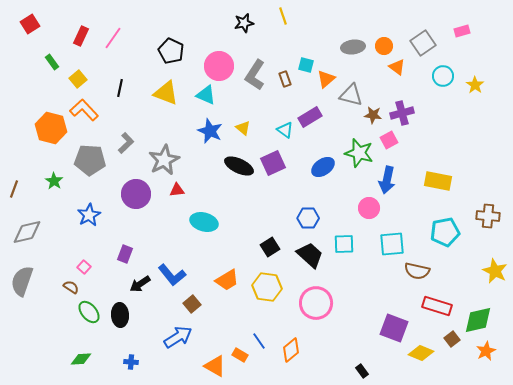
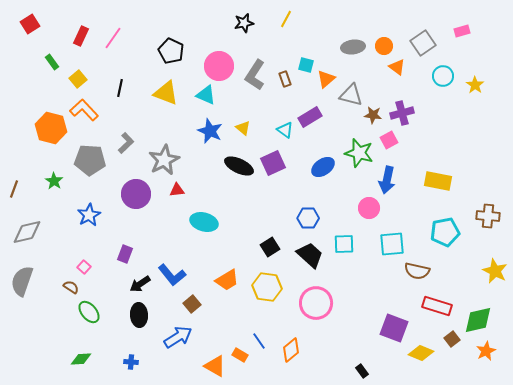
yellow line at (283, 16): moved 3 px right, 3 px down; rotated 48 degrees clockwise
black ellipse at (120, 315): moved 19 px right
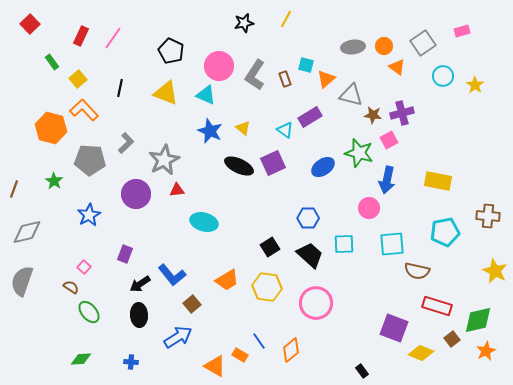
red square at (30, 24): rotated 12 degrees counterclockwise
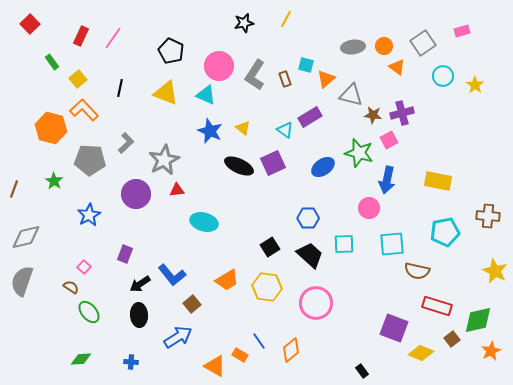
gray diamond at (27, 232): moved 1 px left, 5 px down
orange star at (486, 351): moved 5 px right
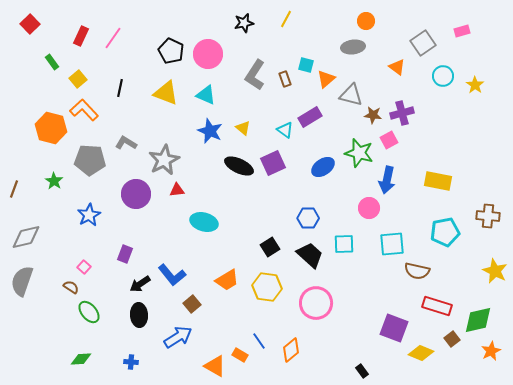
orange circle at (384, 46): moved 18 px left, 25 px up
pink circle at (219, 66): moved 11 px left, 12 px up
gray L-shape at (126, 143): rotated 105 degrees counterclockwise
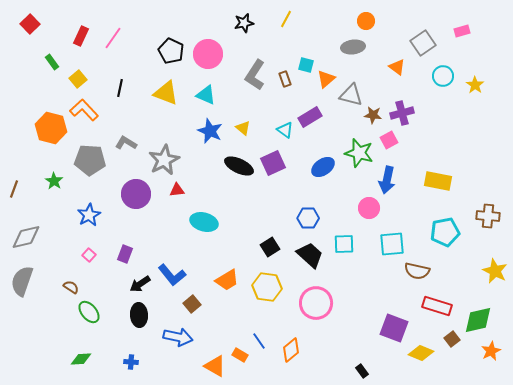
pink square at (84, 267): moved 5 px right, 12 px up
blue arrow at (178, 337): rotated 44 degrees clockwise
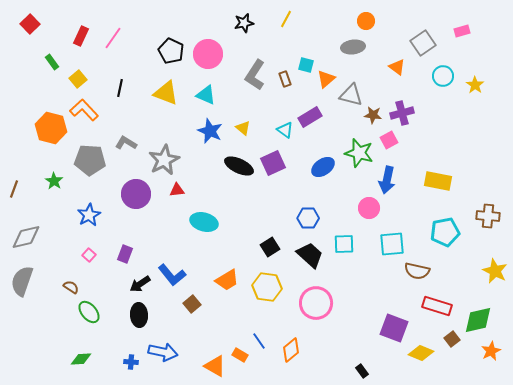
blue arrow at (178, 337): moved 15 px left, 15 px down
